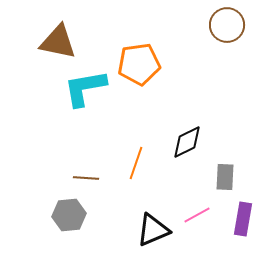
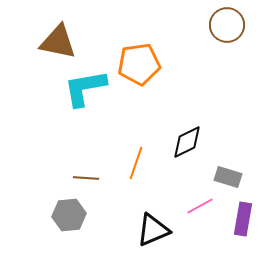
gray rectangle: moved 3 px right; rotated 76 degrees counterclockwise
pink line: moved 3 px right, 9 px up
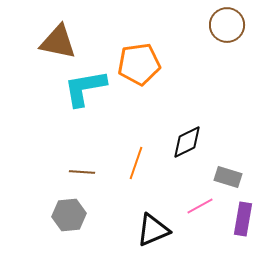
brown line: moved 4 px left, 6 px up
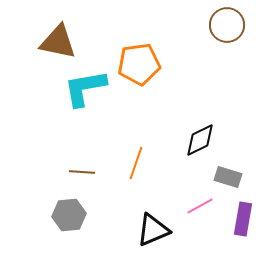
black diamond: moved 13 px right, 2 px up
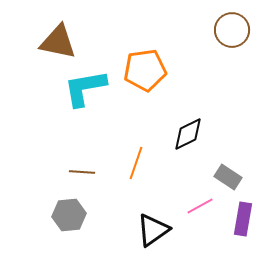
brown circle: moved 5 px right, 5 px down
orange pentagon: moved 6 px right, 6 px down
black diamond: moved 12 px left, 6 px up
gray rectangle: rotated 16 degrees clockwise
black triangle: rotated 12 degrees counterclockwise
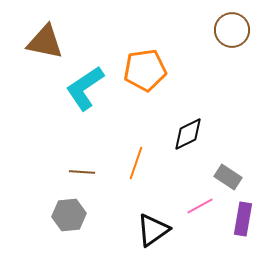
brown triangle: moved 13 px left
cyan L-shape: rotated 24 degrees counterclockwise
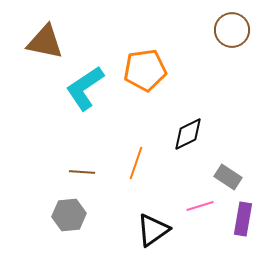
pink line: rotated 12 degrees clockwise
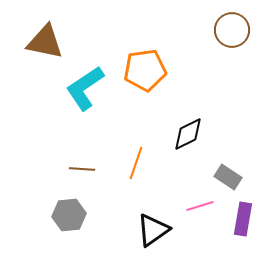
brown line: moved 3 px up
